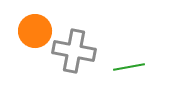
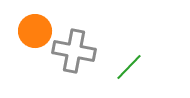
green line: rotated 36 degrees counterclockwise
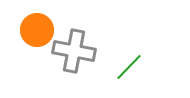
orange circle: moved 2 px right, 1 px up
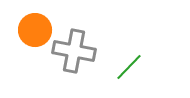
orange circle: moved 2 px left
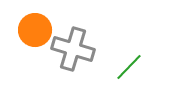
gray cross: moved 1 px left, 2 px up; rotated 6 degrees clockwise
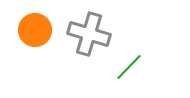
gray cross: moved 16 px right, 15 px up
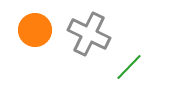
gray cross: rotated 9 degrees clockwise
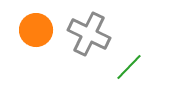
orange circle: moved 1 px right
